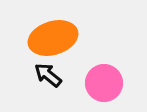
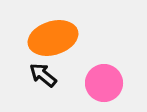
black arrow: moved 5 px left
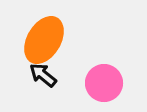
orange ellipse: moved 9 px left, 2 px down; rotated 42 degrees counterclockwise
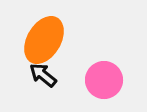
pink circle: moved 3 px up
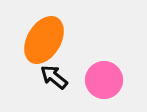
black arrow: moved 11 px right, 2 px down
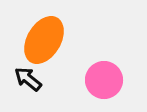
black arrow: moved 26 px left, 2 px down
